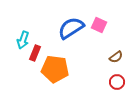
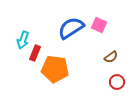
brown semicircle: moved 5 px left
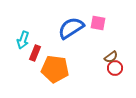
pink square: moved 1 px left, 2 px up; rotated 14 degrees counterclockwise
red circle: moved 2 px left, 14 px up
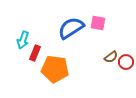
red circle: moved 11 px right, 6 px up
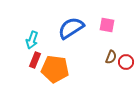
pink square: moved 9 px right, 2 px down
cyan arrow: moved 9 px right
red rectangle: moved 7 px down
brown semicircle: rotated 32 degrees counterclockwise
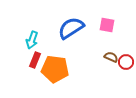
brown semicircle: rotated 88 degrees counterclockwise
